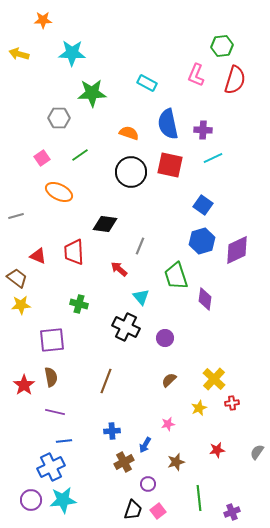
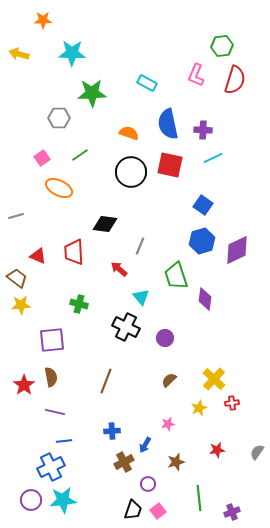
orange ellipse at (59, 192): moved 4 px up
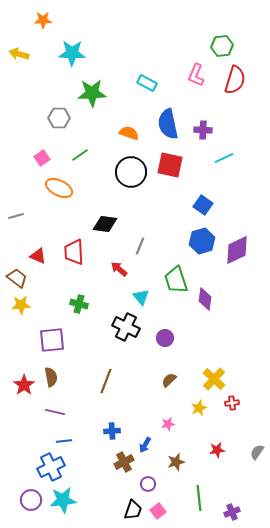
cyan line at (213, 158): moved 11 px right
green trapezoid at (176, 276): moved 4 px down
